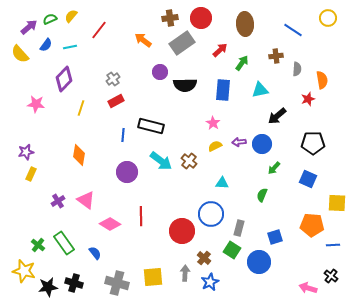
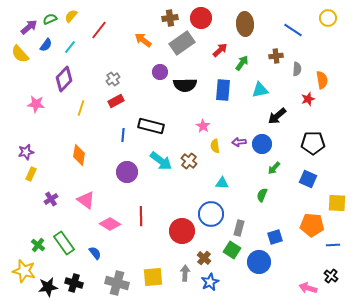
cyan line at (70, 47): rotated 40 degrees counterclockwise
pink star at (213, 123): moved 10 px left, 3 px down
yellow semicircle at (215, 146): rotated 72 degrees counterclockwise
purple cross at (58, 201): moved 7 px left, 2 px up
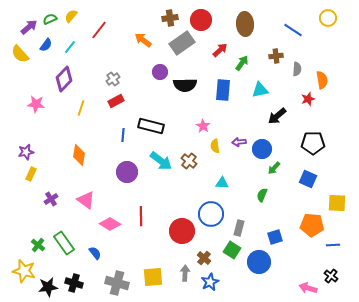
red circle at (201, 18): moved 2 px down
blue circle at (262, 144): moved 5 px down
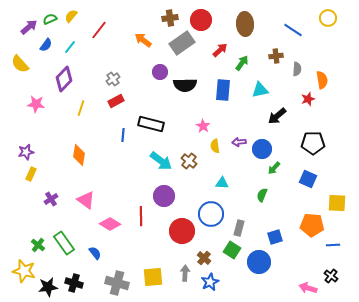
yellow semicircle at (20, 54): moved 10 px down
black rectangle at (151, 126): moved 2 px up
purple circle at (127, 172): moved 37 px right, 24 px down
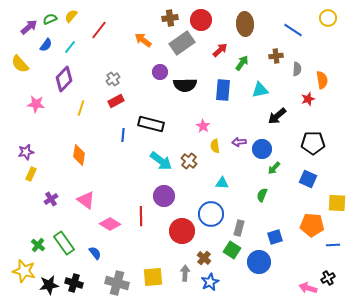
black cross at (331, 276): moved 3 px left, 2 px down; rotated 24 degrees clockwise
black star at (48, 287): moved 1 px right, 2 px up
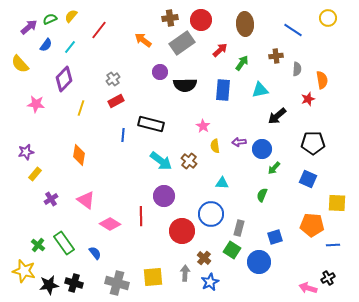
yellow rectangle at (31, 174): moved 4 px right; rotated 16 degrees clockwise
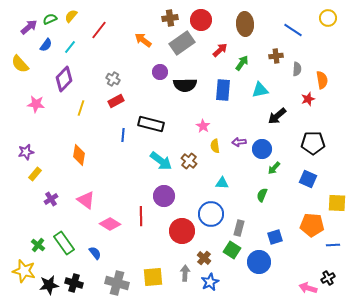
gray cross at (113, 79): rotated 24 degrees counterclockwise
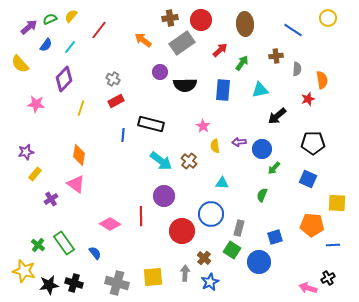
pink triangle at (86, 200): moved 10 px left, 16 px up
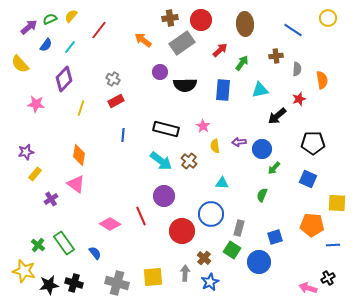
red star at (308, 99): moved 9 px left
black rectangle at (151, 124): moved 15 px right, 5 px down
red line at (141, 216): rotated 24 degrees counterclockwise
